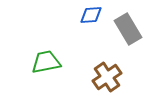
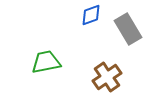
blue diamond: rotated 15 degrees counterclockwise
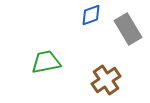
brown cross: moved 1 px left, 3 px down
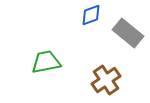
gray rectangle: moved 4 px down; rotated 20 degrees counterclockwise
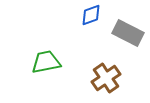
gray rectangle: rotated 12 degrees counterclockwise
brown cross: moved 2 px up
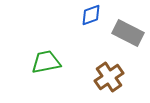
brown cross: moved 3 px right, 1 px up
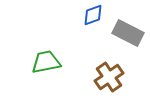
blue diamond: moved 2 px right
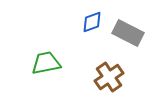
blue diamond: moved 1 px left, 7 px down
green trapezoid: moved 1 px down
